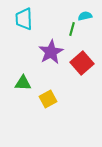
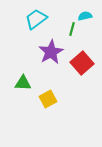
cyan trapezoid: moved 12 px right; rotated 55 degrees clockwise
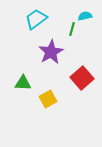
red square: moved 15 px down
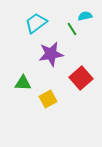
cyan trapezoid: moved 4 px down
green line: rotated 48 degrees counterclockwise
purple star: moved 2 px down; rotated 20 degrees clockwise
red square: moved 1 px left
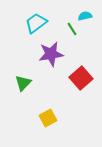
green triangle: rotated 48 degrees counterclockwise
yellow square: moved 19 px down
